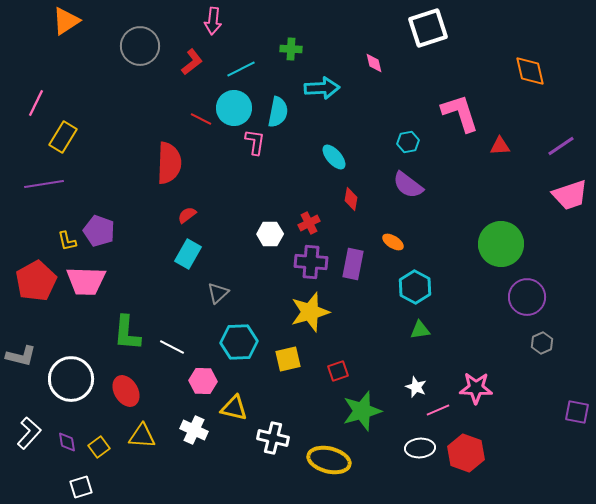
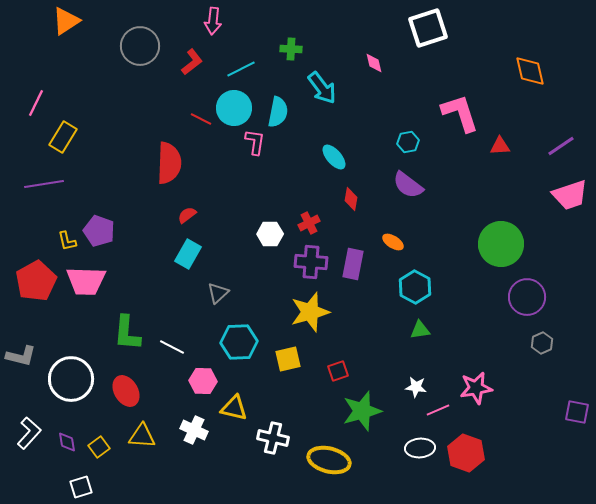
cyan arrow at (322, 88): rotated 56 degrees clockwise
white star at (416, 387): rotated 15 degrees counterclockwise
pink star at (476, 388): rotated 12 degrees counterclockwise
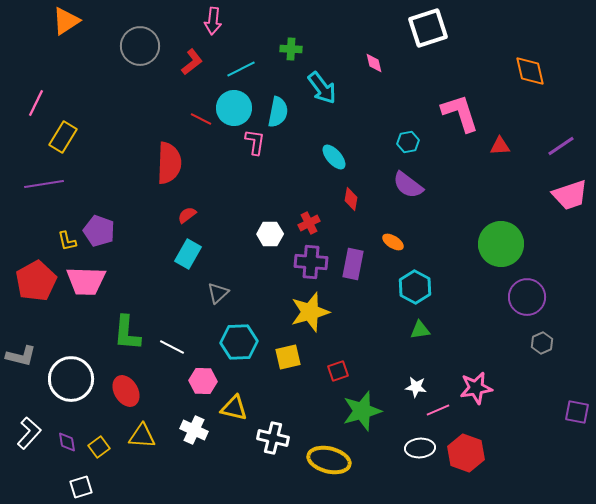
yellow square at (288, 359): moved 2 px up
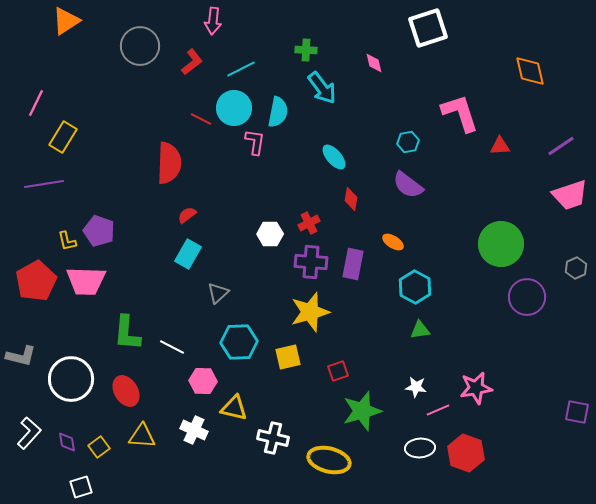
green cross at (291, 49): moved 15 px right, 1 px down
gray hexagon at (542, 343): moved 34 px right, 75 px up
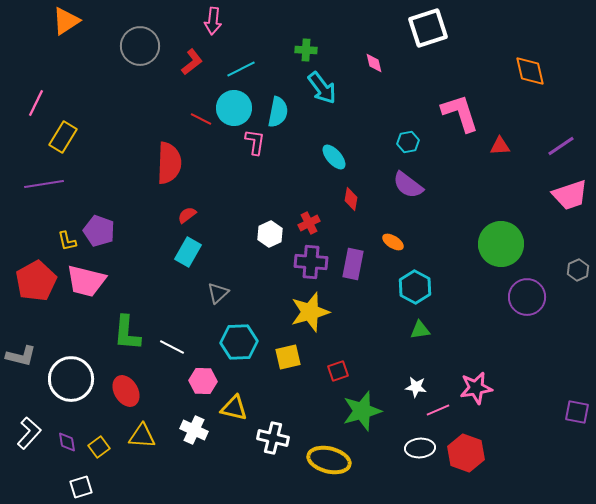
white hexagon at (270, 234): rotated 25 degrees counterclockwise
cyan rectangle at (188, 254): moved 2 px up
gray hexagon at (576, 268): moved 2 px right, 2 px down
pink trapezoid at (86, 281): rotated 12 degrees clockwise
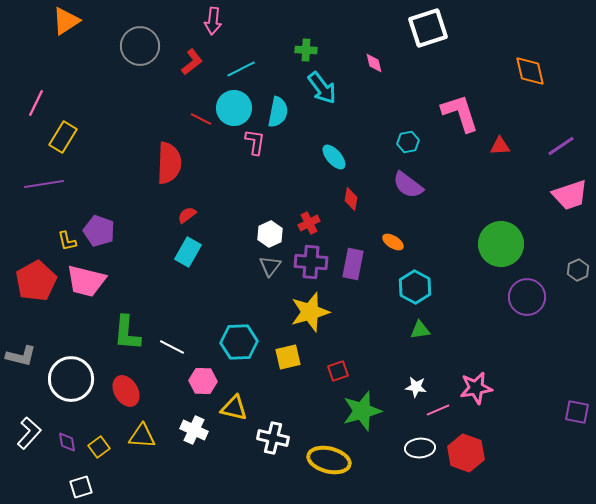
gray triangle at (218, 293): moved 52 px right, 27 px up; rotated 10 degrees counterclockwise
